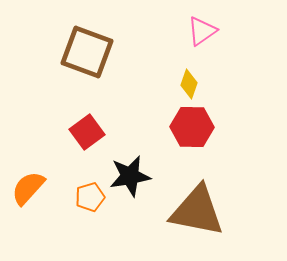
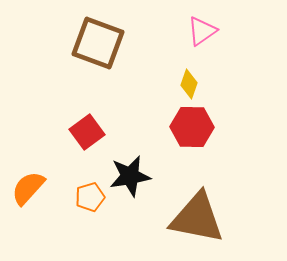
brown square: moved 11 px right, 9 px up
brown triangle: moved 7 px down
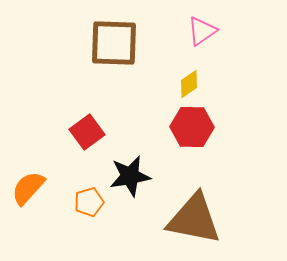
brown square: moved 16 px right; rotated 18 degrees counterclockwise
yellow diamond: rotated 36 degrees clockwise
orange pentagon: moved 1 px left, 5 px down
brown triangle: moved 3 px left, 1 px down
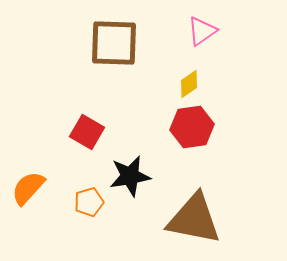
red hexagon: rotated 9 degrees counterclockwise
red square: rotated 24 degrees counterclockwise
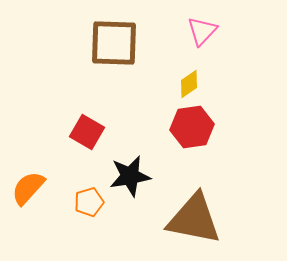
pink triangle: rotated 12 degrees counterclockwise
